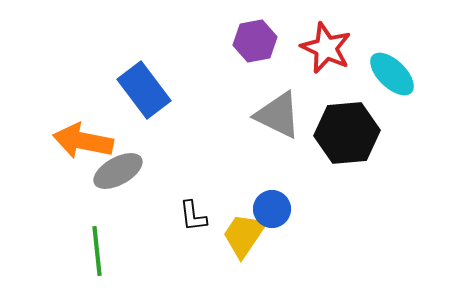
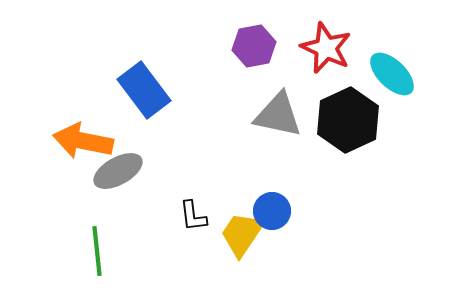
purple hexagon: moved 1 px left, 5 px down
gray triangle: rotated 14 degrees counterclockwise
black hexagon: moved 1 px right, 13 px up; rotated 20 degrees counterclockwise
blue circle: moved 2 px down
yellow trapezoid: moved 2 px left, 1 px up
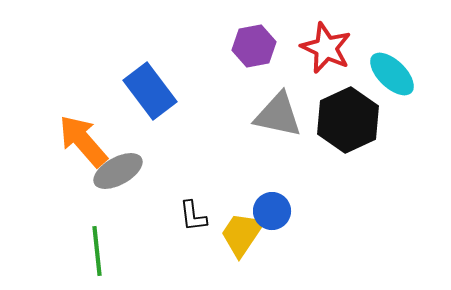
blue rectangle: moved 6 px right, 1 px down
orange arrow: rotated 38 degrees clockwise
